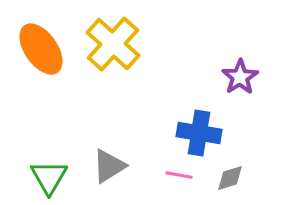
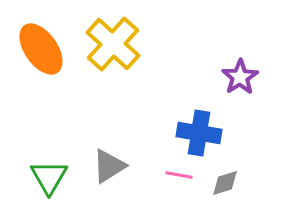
gray diamond: moved 5 px left, 5 px down
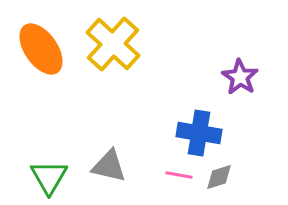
purple star: rotated 6 degrees counterclockwise
gray triangle: rotated 45 degrees clockwise
gray diamond: moved 6 px left, 6 px up
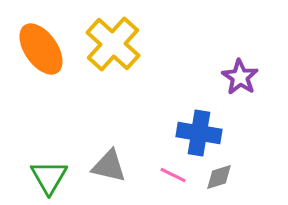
pink line: moved 6 px left; rotated 16 degrees clockwise
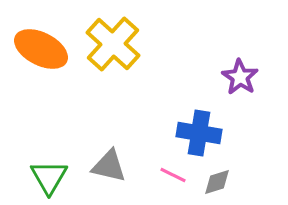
orange ellipse: rotated 28 degrees counterclockwise
gray diamond: moved 2 px left, 5 px down
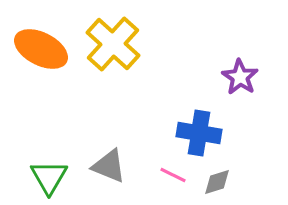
gray triangle: rotated 9 degrees clockwise
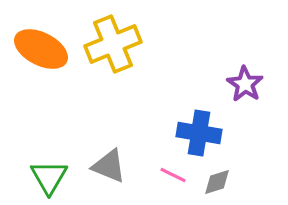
yellow cross: rotated 26 degrees clockwise
purple star: moved 5 px right, 7 px down
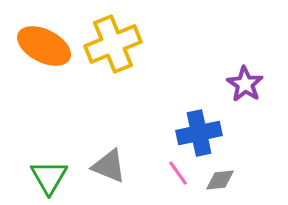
orange ellipse: moved 3 px right, 3 px up
blue cross: rotated 21 degrees counterclockwise
pink line: moved 5 px right, 2 px up; rotated 28 degrees clockwise
gray diamond: moved 3 px right, 2 px up; rotated 12 degrees clockwise
